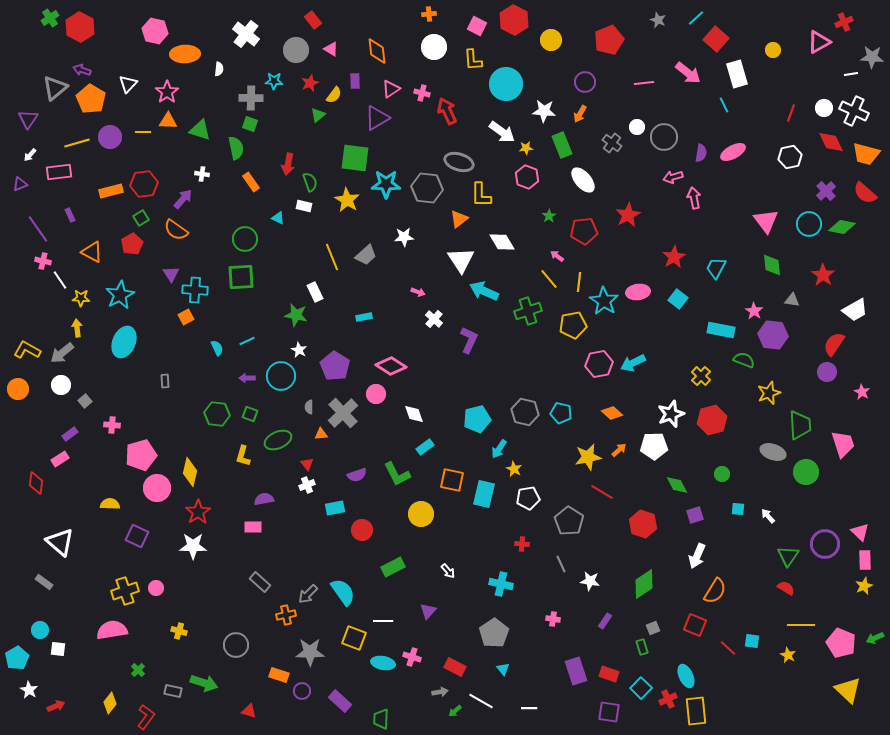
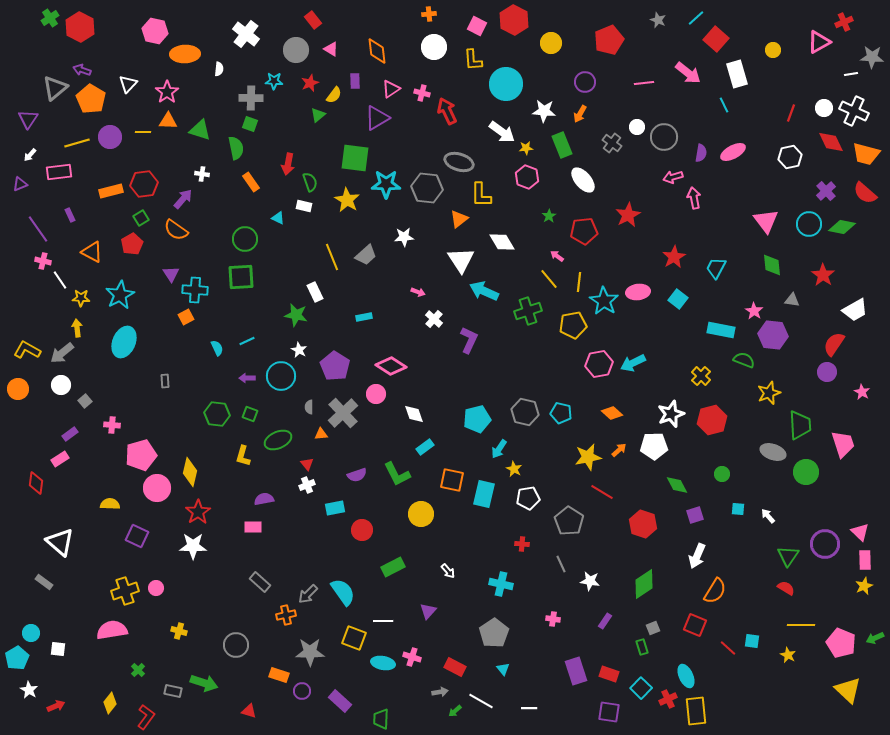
yellow circle at (551, 40): moved 3 px down
cyan circle at (40, 630): moved 9 px left, 3 px down
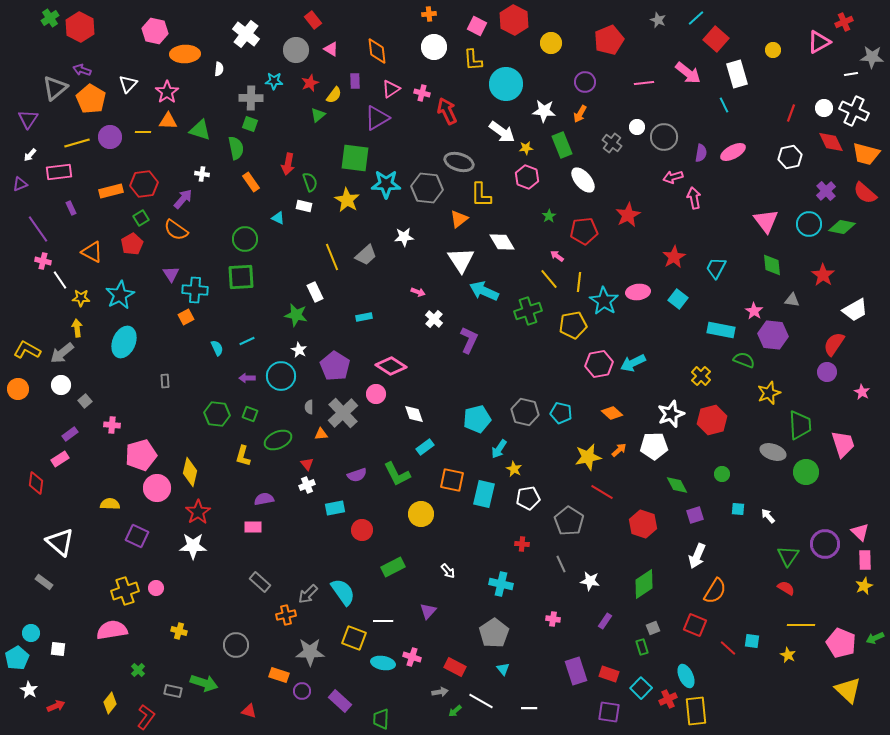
purple rectangle at (70, 215): moved 1 px right, 7 px up
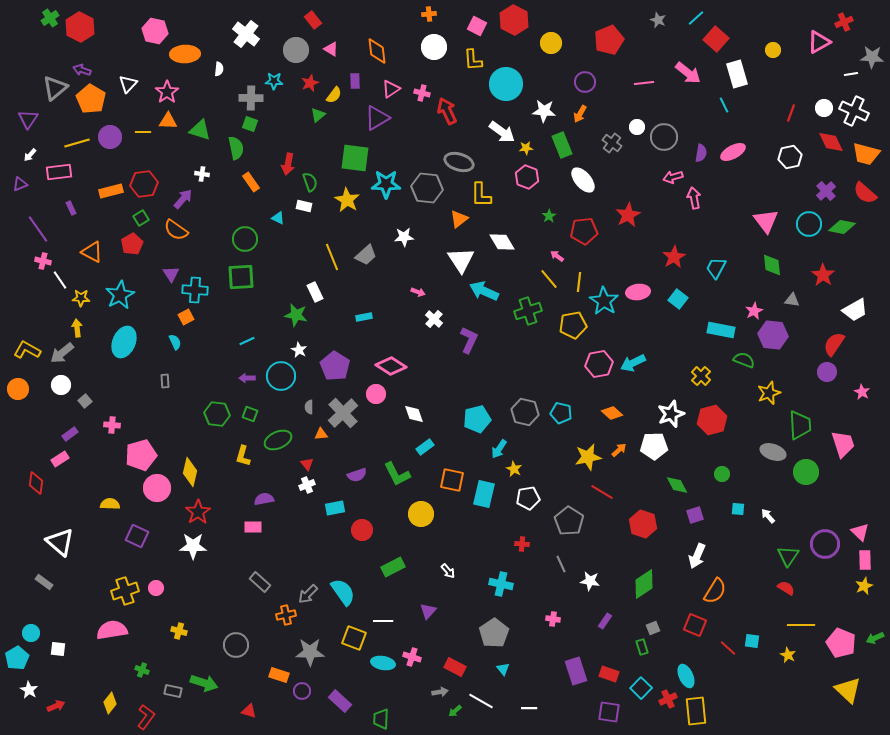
pink star at (754, 311): rotated 12 degrees clockwise
cyan semicircle at (217, 348): moved 42 px left, 6 px up
green cross at (138, 670): moved 4 px right; rotated 24 degrees counterclockwise
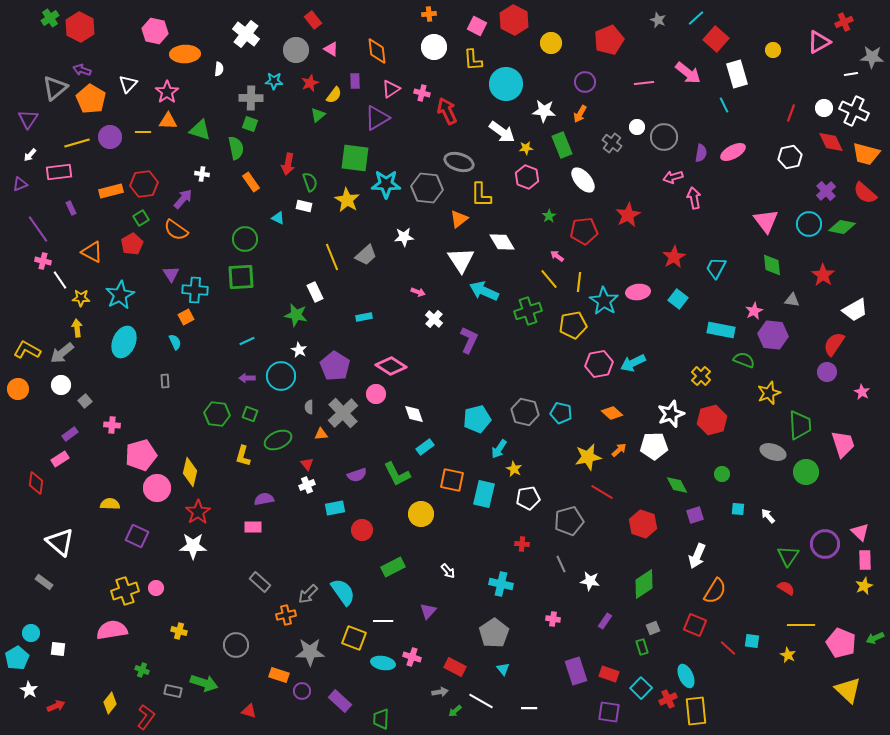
gray pentagon at (569, 521): rotated 24 degrees clockwise
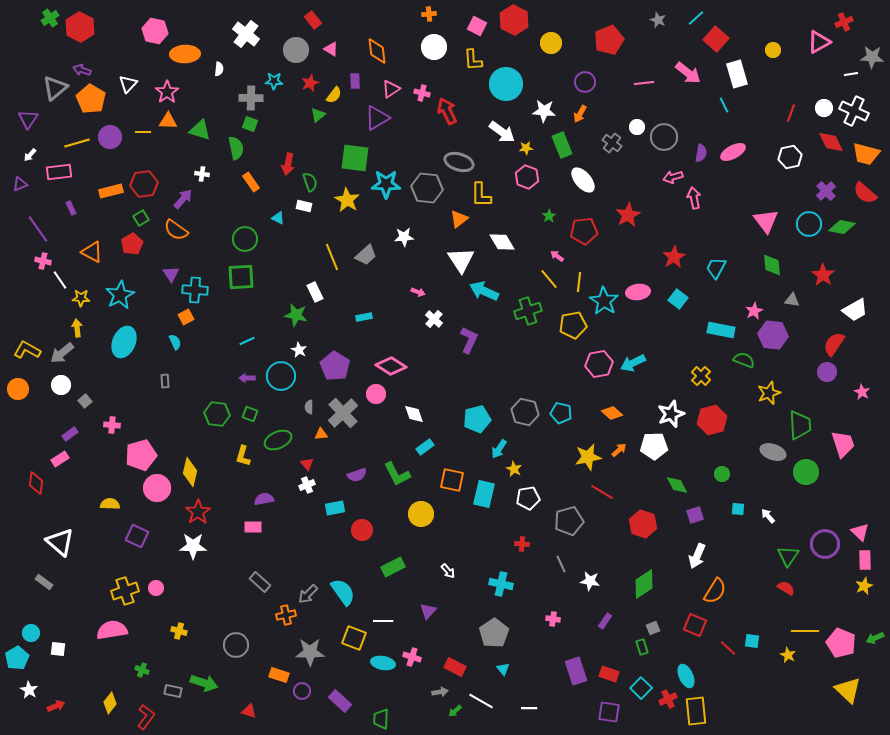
yellow line at (801, 625): moved 4 px right, 6 px down
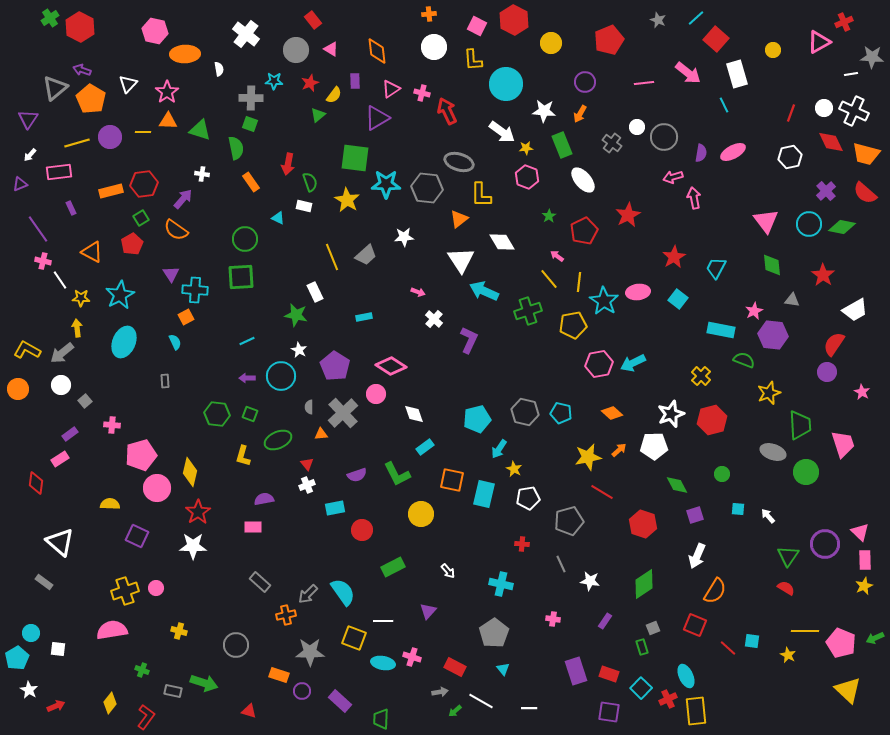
white semicircle at (219, 69): rotated 16 degrees counterclockwise
red pentagon at (584, 231): rotated 20 degrees counterclockwise
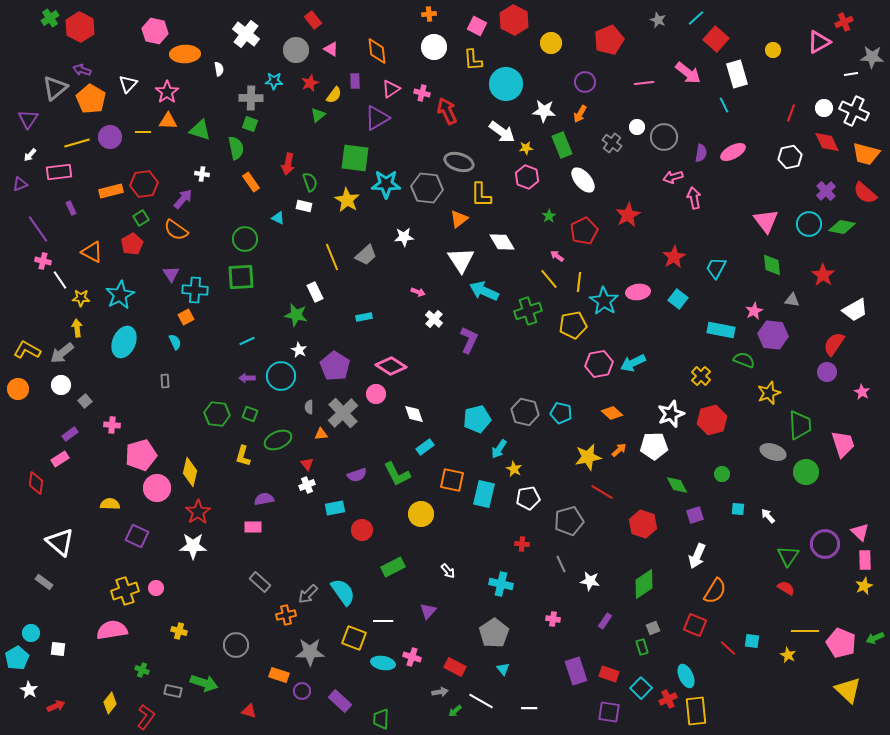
red diamond at (831, 142): moved 4 px left
